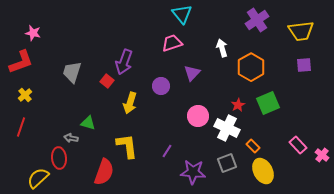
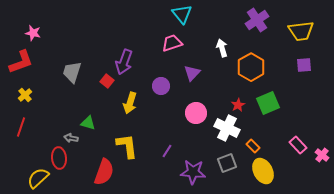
pink circle: moved 2 px left, 3 px up
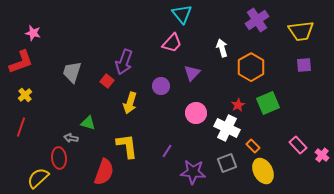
pink trapezoid: rotated 150 degrees clockwise
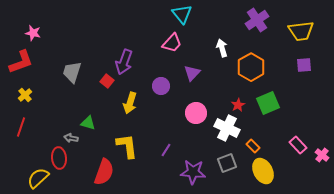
purple line: moved 1 px left, 1 px up
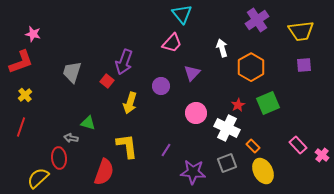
pink star: moved 1 px down
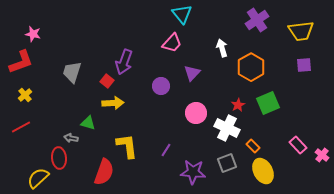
yellow arrow: moved 17 px left; rotated 110 degrees counterclockwise
red line: rotated 42 degrees clockwise
